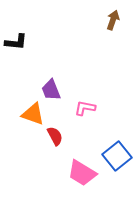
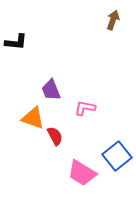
orange triangle: moved 4 px down
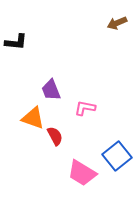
brown arrow: moved 4 px right, 3 px down; rotated 132 degrees counterclockwise
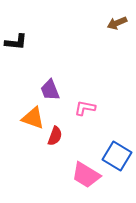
purple trapezoid: moved 1 px left
red semicircle: rotated 48 degrees clockwise
blue square: rotated 20 degrees counterclockwise
pink trapezoid: moved 4 px right, 2 px down
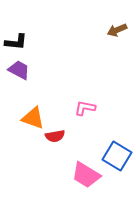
brown arrow: moved 7 px down
purple trapezoid: moved 31 px left, 20 px up; rotated 140 degrees clockwise
red semicircle: rotated 60 degrees clockwise
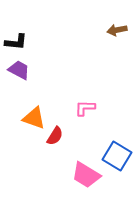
brown arrow: rotated 12 degrees clockwise
pink L-shape: rotated 10 degrees counterclockwise
orange triangle: moved 1 px right
red semicircle: rotated 48 degrees counterclockwise
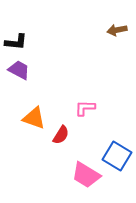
red semicircle: moved 6 px right, 1 px up
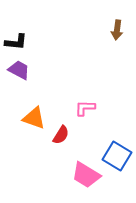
brown arrow: rotated 72 degrees counterclockwise
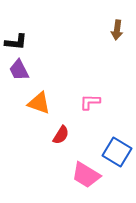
purple trapezoid: rotated 145 degrees counterclockwise
pink L-shape: moved 5 px right, 6 px up
orange triangle: moved 5 px right, 15 px up
blue square: moved 4 px up
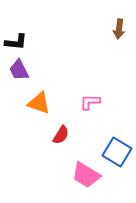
brown arrow: moved 2 px right, 1 px up
